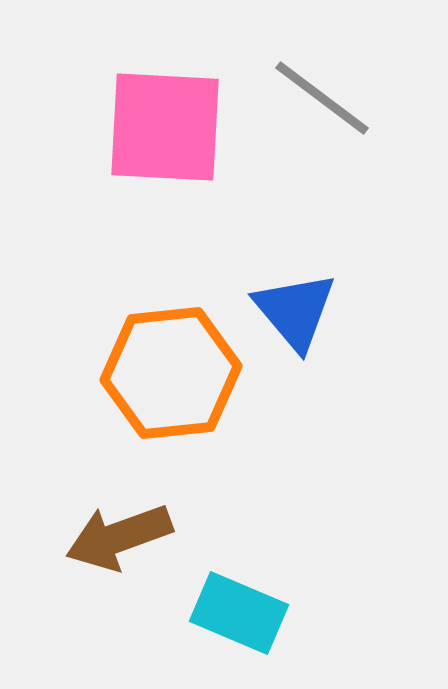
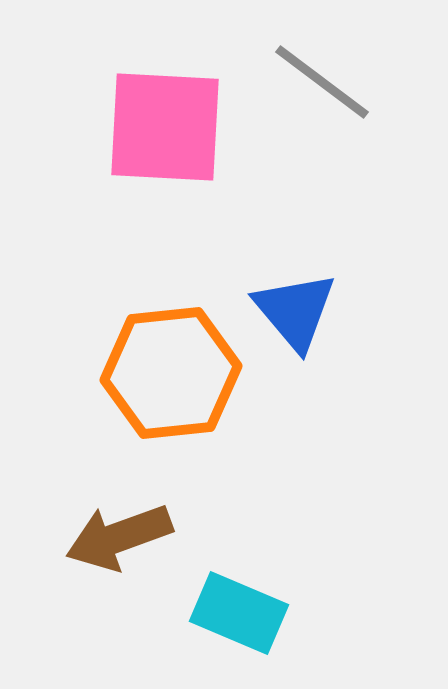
gray line: moved 16 px up
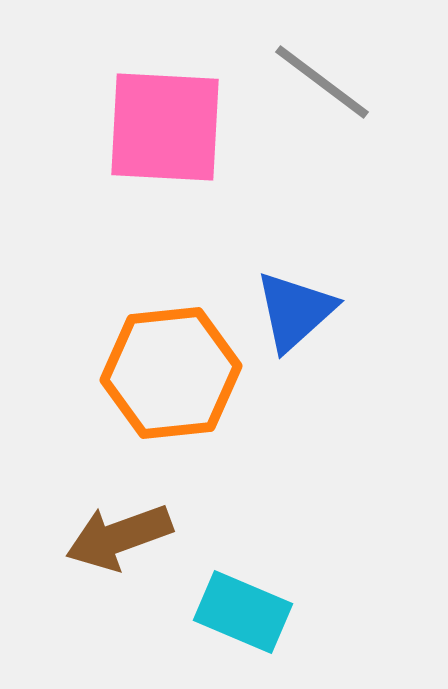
blue triangle: rotated 28 degrees clockwise
cyan rectangle: moved 4 px right, 1 px up
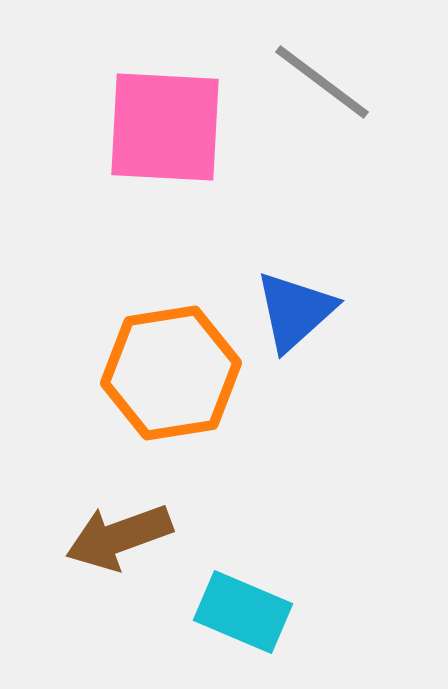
orange hexagon: rotated 3 degrees counterclockwise
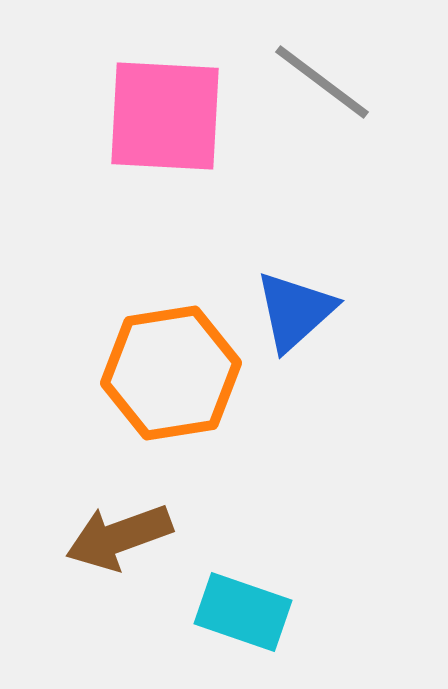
pink square: moved 11 px up
cyan rectangle: rotated 4 degrees counterclockwise
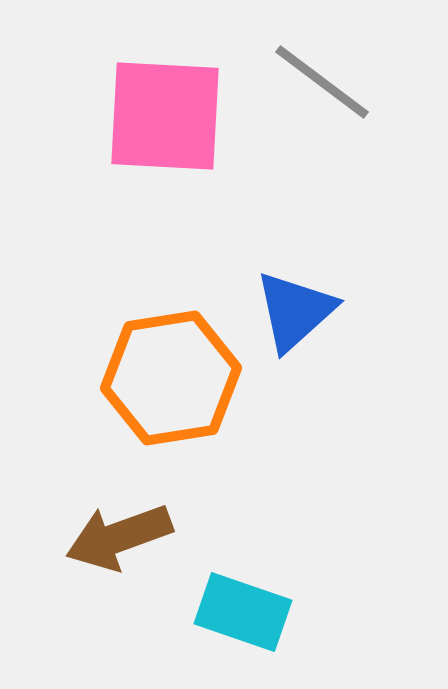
orange hexagon: moved 5 px down
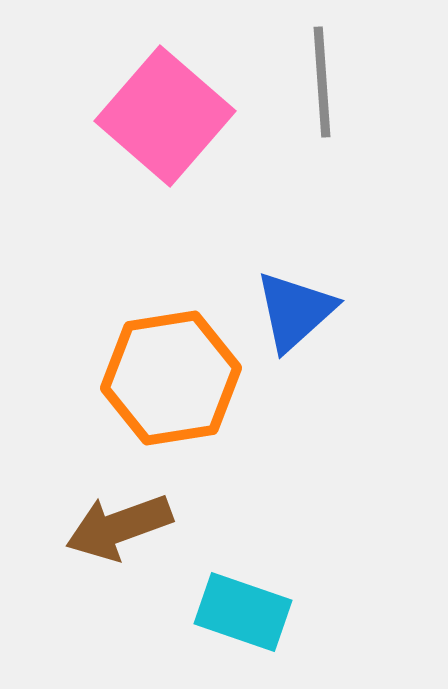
gray line: rotated 49 degrees clockwise
pink square: rotated 38 degrees clockwise
brown arrow: moved 10 px up
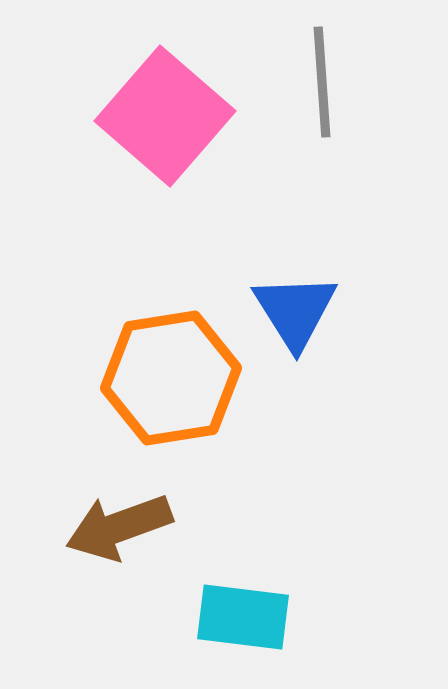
blue triangle: rotated 20 degrees counterclockwise
cyan rectangle: moved 5 px down; rotated 12 degrees counterclockwise
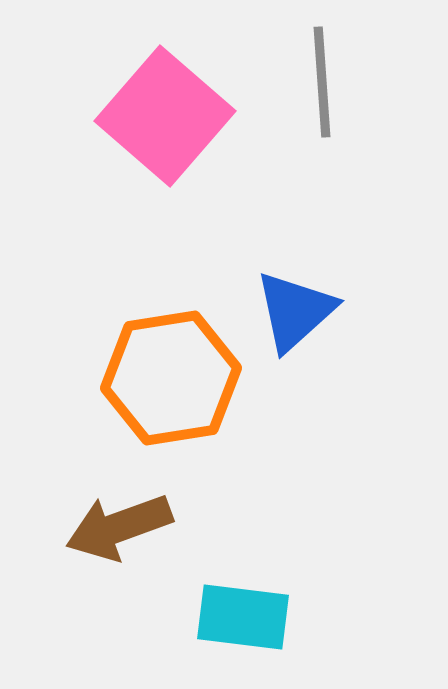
blue triangle: rotated 20 degrees clockwise
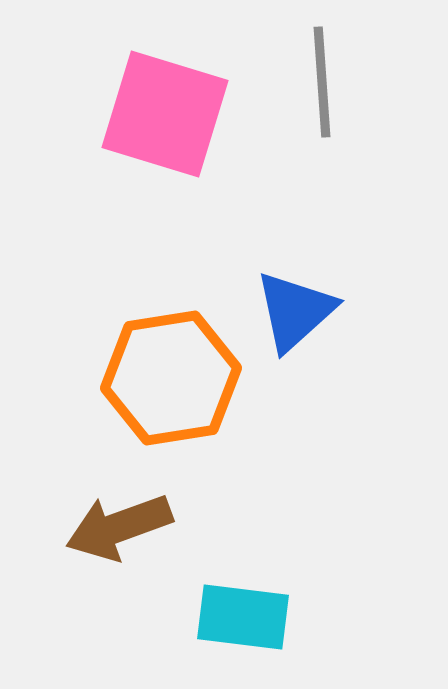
pink square: moved 2 px up; rotated 24 degrees counterclockwise
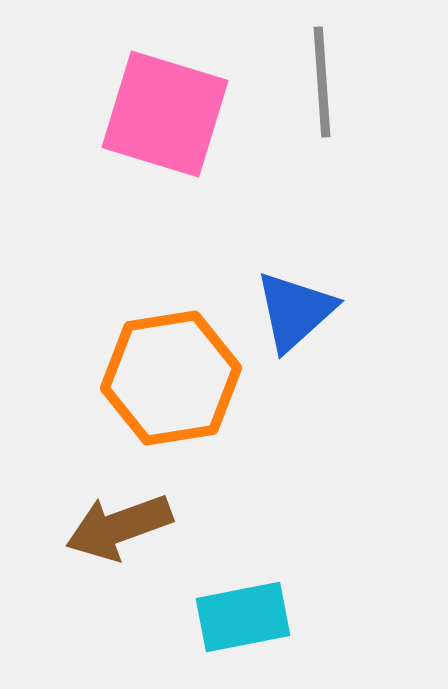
cyan rectangle: rotated 18 degrees counterclockwise
